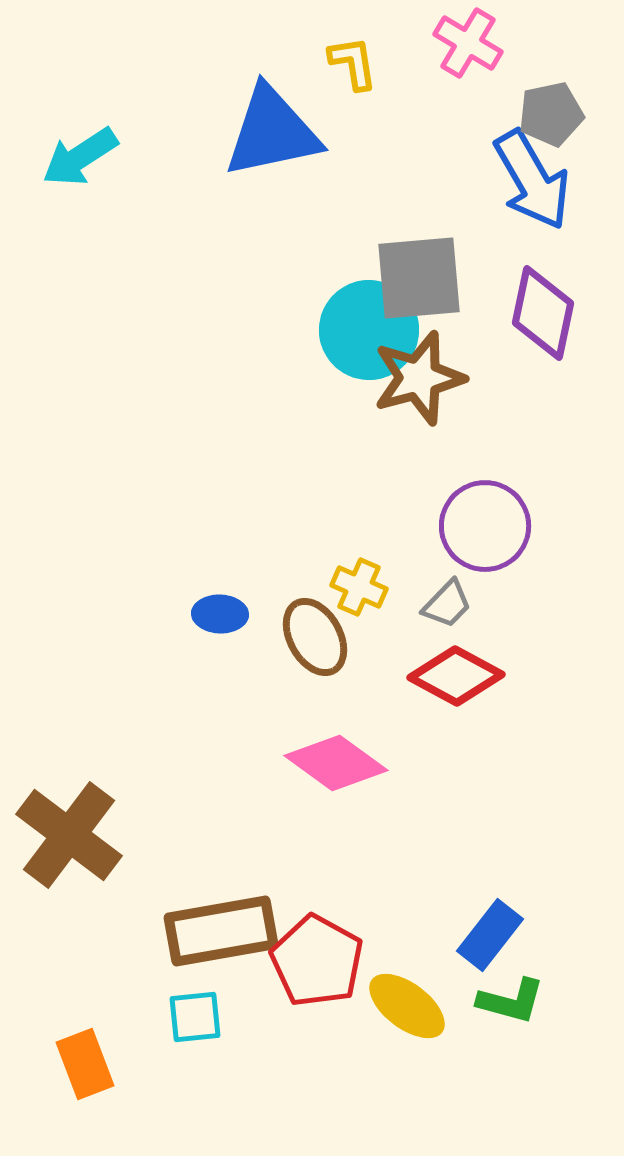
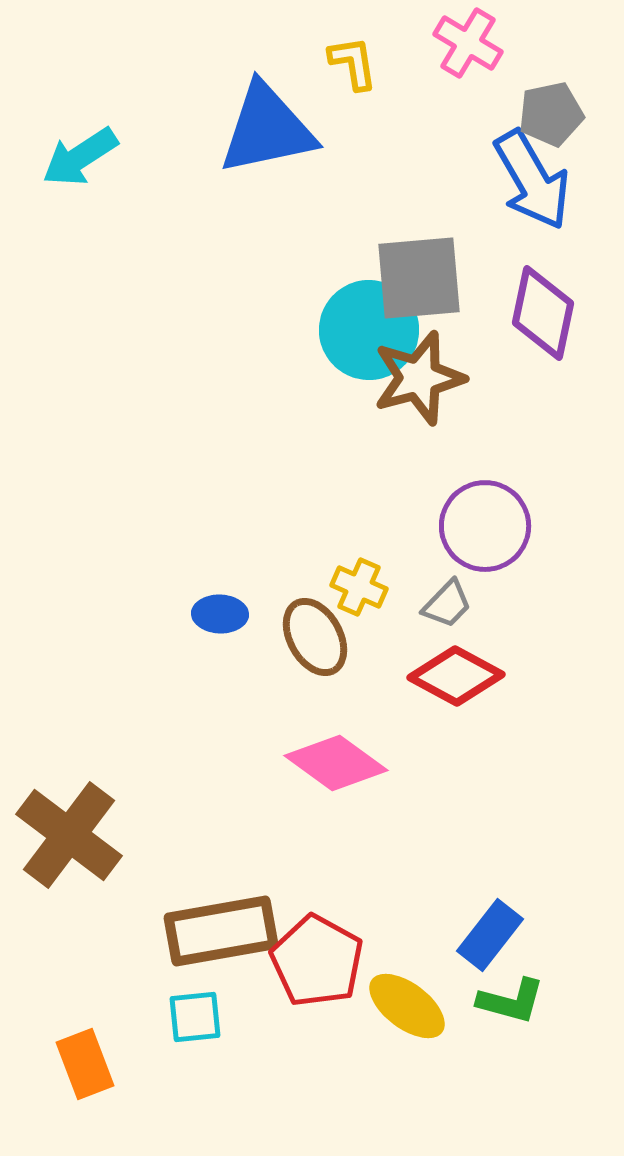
blue triangle: moved 5 px left, 3 px up
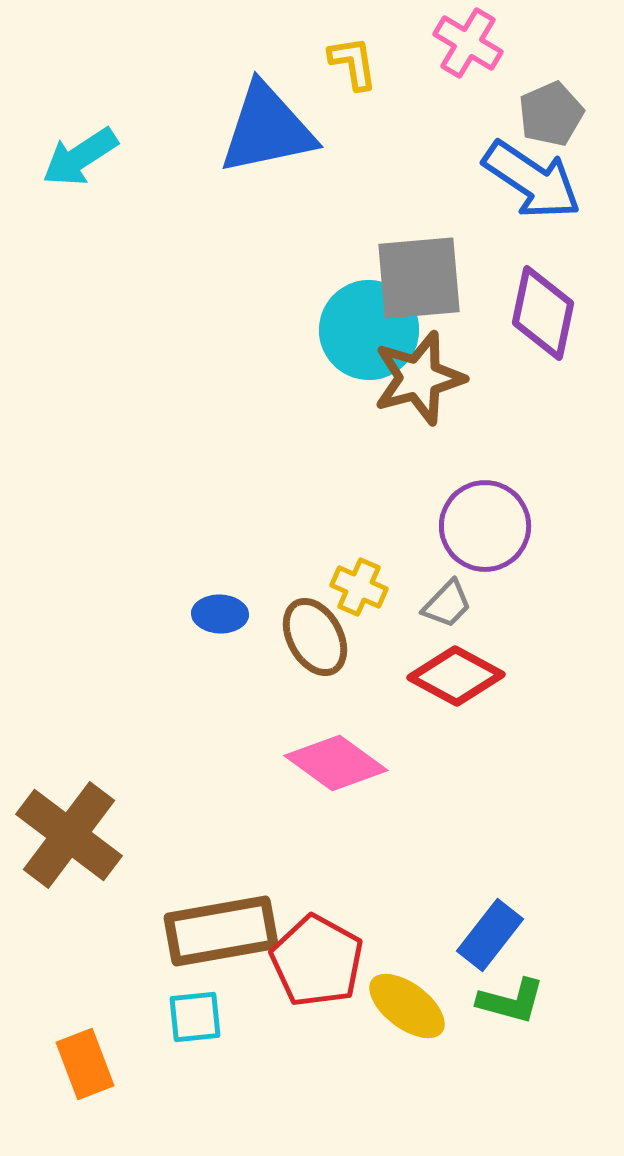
gray pentagon: rotated 12 degrees counterclockwise
blue arrow: rotated 26 degrees counterclockwise
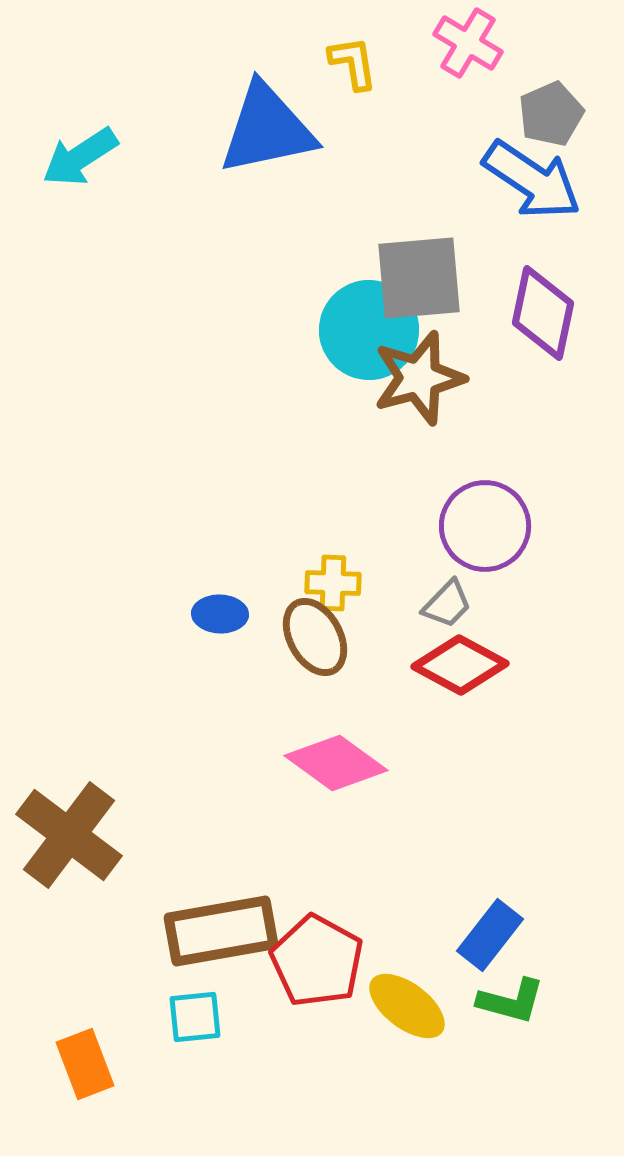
yellow cross: moved 26 px left, 4 px up; rotated 22 degrees counterclockwise
red diamond: moved 4 px right, 11 px up
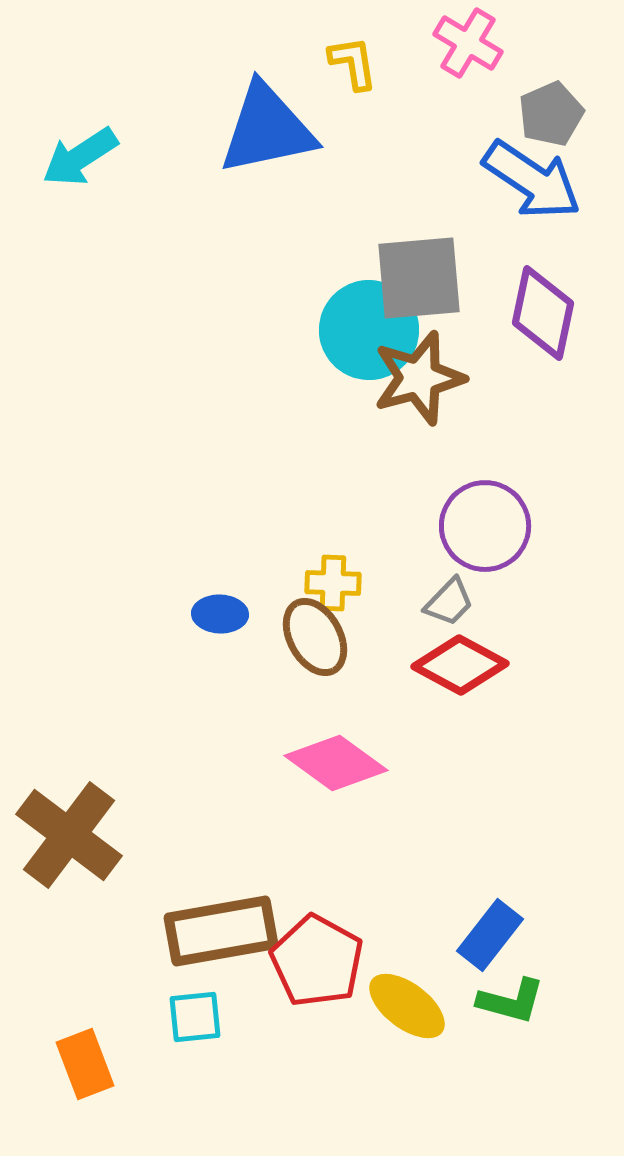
gray trapezoid: moved 2 px right, 2 px up
